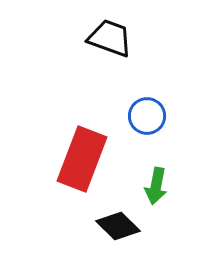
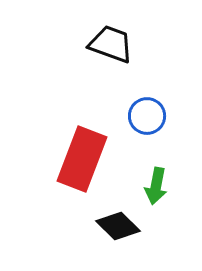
black trapezoid: moved 1 px right, 6 px down
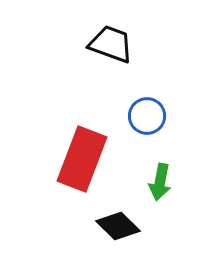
green arrow: moved 4 px right, 4 px up
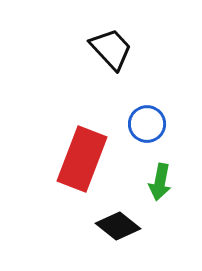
black trapezoid: moved 5 px down; rotated 27 degrees clockwise
blue circle: moved 8 px down
black diamond: rotated 6 degrees counterclockwise
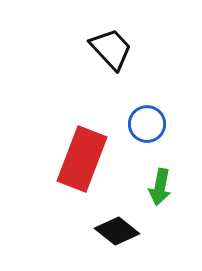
green arrow: moved 5 px down
black diamond: moved 1 px left, 5 px down
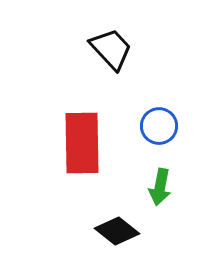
blue circle: moved 12 px right, 2 px down
red rectangle: moved 16 px up; rotated 22 degrees counterclockwise
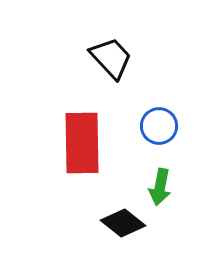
black trapezoid: moved 9 px down
black diamond: moved 6 px right, 8 px up
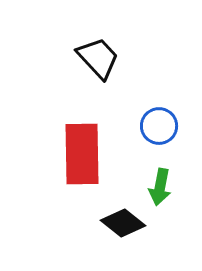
black trapezoid: moved 13 px left
red rectangle: moved 11 px down
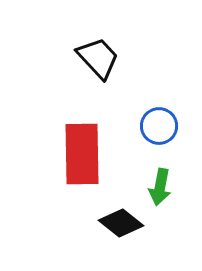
black diamond: moved 2 px left
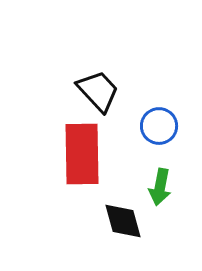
black trapezoid: moved 33 px down
black diamond: moved 2 px right, 2 px up; rotated 36 degrees clockwise
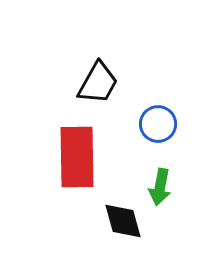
black trapezoid: moved 8 px up; rotated 72 degrees clockwise
blue circle: moved 1 px left, 2 px up
red rectangle: moved 5 px left, 3 px down
